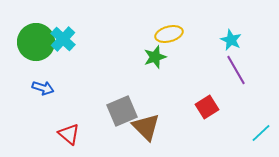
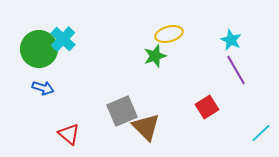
green circle: moved 3 px right, 7 px down
green star: moved 1 px up
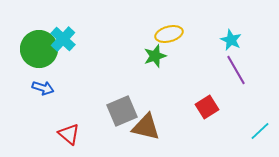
brown triangle: rotated 32 degrees counterclockwise
cyan line: moved 1 px left, 2 px up
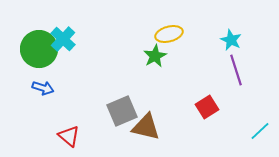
green star: rotated 10 degrees counterclockwise
purple line: rotated 12 degrees clockwise
red triangle: moved 2 px down
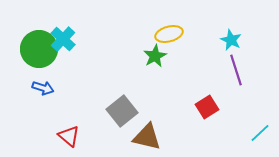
gray square: rotated 16 degrees counterclockwise
brown triangle: moved 1 px right, 10 px down
cyan line: moved 2 px down
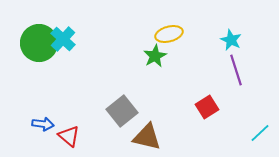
green circle: moved 6 px up
blue arrow: moved 36 px down; rotated 10 degrees counterclockwise
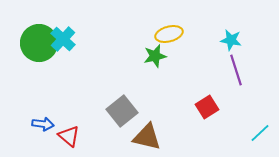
cyan star: rotated 15 degrees counterclockwise
green star: rotated 15 degrees clockwise
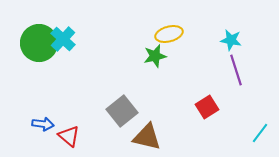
cyan line: rotated 10 degrees counterclockwise
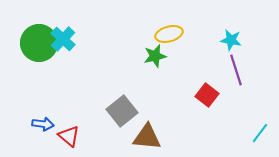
red square: moved 12 px up; rotated 20 degrees counterclockwise
brown triangle: rotated 8 degrees counterclockwise
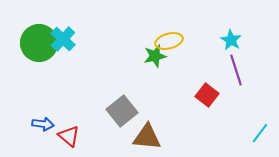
yellow ellipse: moved 7 px down
cyan star: rotated 20 degrees clockwise
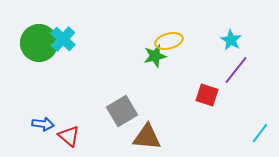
purple line: rotated 56 degrees clockwise
red square: rotated 20 degrees counterclockwise
gray square: rotated 8 degrees clockwise
